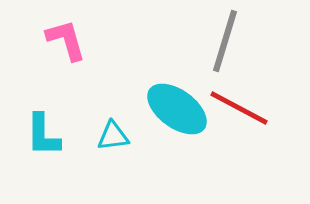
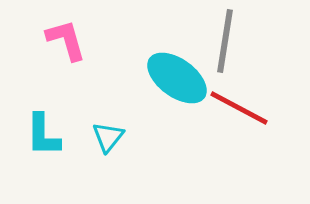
gray line: rotated 8 degrees counterclockwise
cyan ellipse: moved 31 px up
cyan triangle: moved 5 px left, 1 px down; rotated 44 degrees counterclockwise
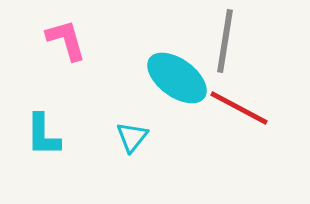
cyan triangle: moved 24 px right
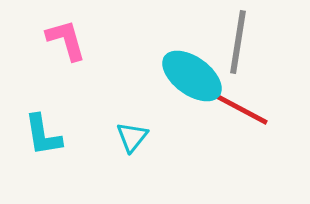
gray line: moved 13 px right, 1 px down
cyan ellipse: moved 15 px right, 2 px up
cyan L-shape: rotated 9 degrees counterclockwise
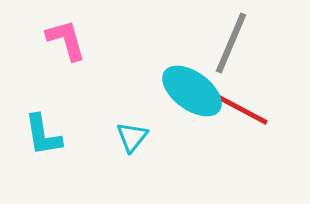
gray line: moved 7 px left, 1 px down; rotated 14 degrees clockwise
cyan ellipse: moved 15 px down
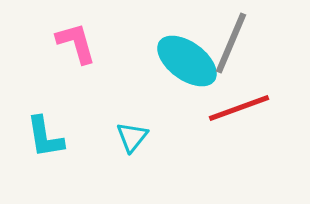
pink L-shape: moved 10 px right, 3 px down
cyan ellipse: moved 5 px left, 30 px up
red line: rotated 48 degrees counterclockwise
cyan L-shape: moved 2 px right, 2 px down
